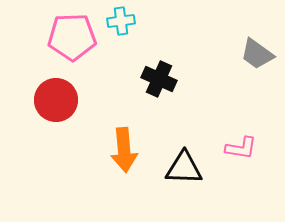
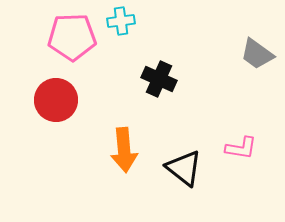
black triangle: rotated 36 degrees clockwise
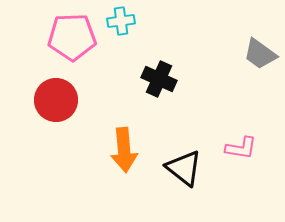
gray trapezoid: moved 3 px right
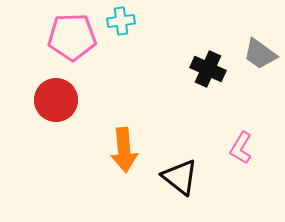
black cross: moved 49 px right, 10 px up
pink L-shape: rotated 112 degrees clockwise
black triangle: moved 4 px left, 9 px down
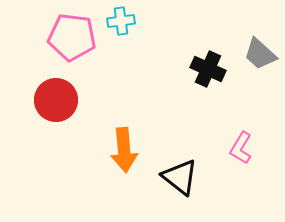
pink pentagon: rotated 9 degrees clockwise
gray trapezoid: rotated 6 degrees clockwise
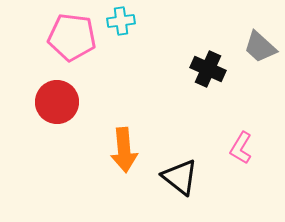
gray trapezoid: moved 7 px up
red circle: moved 1 px right, 2 px down
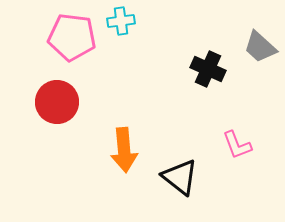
pink L-shape: moved 4 px left, 3 px up; rotated 52 degrees counterclockwise
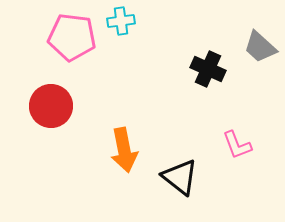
red circle: moved 6 px left, 4 px down
orange arrow: rotated 6 degrees counterclockwise
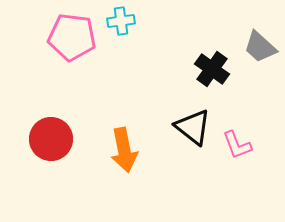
black cross: moved 4 px right; rotated 12 degrees clockwise
red circle: moved 33 px down
black triangle: moved 13 px right, 50 px up
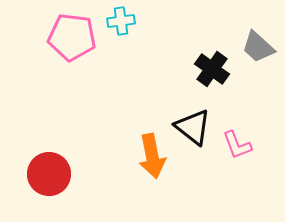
gray trapezoid: moved 2 px left
red circle: moved 2 px left, 35 px down
orange arrow: moved 28 px right, 6 px down
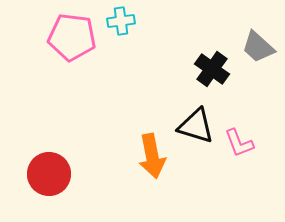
black triangle: moved 3 px right, 1 px up; rotated 21 degrees counterclockwise
pink L-shape: moved 2 px right, 2 px up
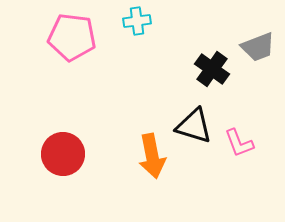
cyan cross: moved 16 px right
gray trapezoid: rotated 63 degrees counterclockwise
black triangle: moved 2 px left
red circle: moved 14 px right, 20 px up
